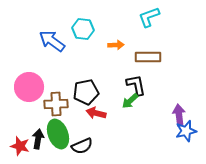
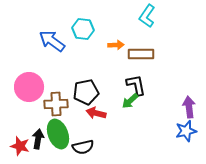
cyan L-shape: moved 2 px left, 1 px up; rotated 35 degrees counterclockwise
brown rectangle: moved 7 px left, 3 px up
purple arrow: moved 10 px right, 8 px up
black semicircle: moved 1 px right, 1 px down; rotated 10 degrees clockwise
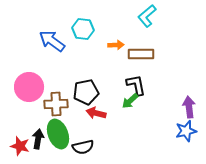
cyan L-shape: rotated 15 degrees clockwise
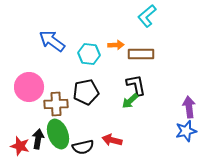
cyan hexagon: moved 6 px right, 25 px down
red arrow: moved 16 px right, 27 px down
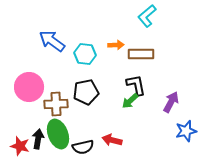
cyan hexagon: moved 4 px left
purple arrow: moved 18 px left, 5 px up; rotated 35 degrees clockwise
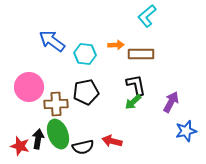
green arrow: moved 3 px right, 1 px down
red arrow: moved 1 px down
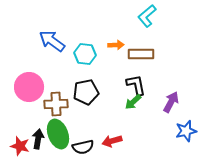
red arrow: rotated 30 degrees counterclockwise
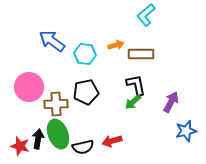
cyan L-shape: moved 1 px left, 1 px up
orange arrow: rotated 14 degrees counterclockwise
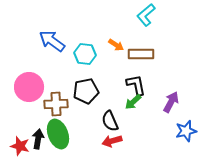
orange arrow: rotated 49 degrees clockwise
black pentagon: moved 1 px up
black semicircle: moved 27 px right, 26 px up; rotated 80 degrees clockwise
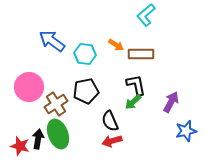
brown cross: rotated 30 degrees counterclockwise
